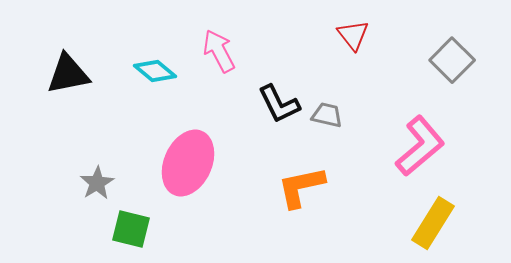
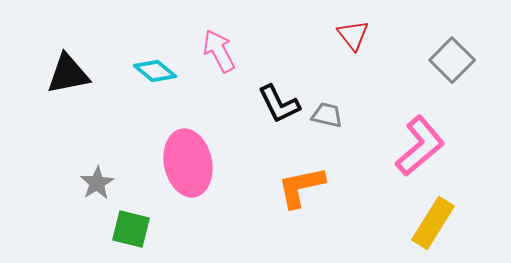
pink ellipse: rotated 36 degrees counterclockwise
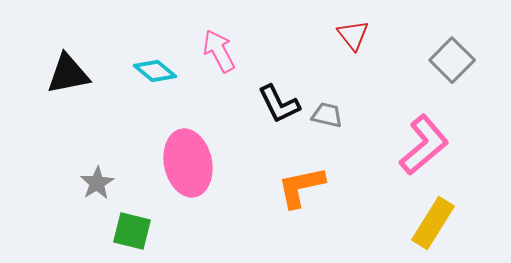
pink L-shape: moved 4 px right, 1 px up
green square: moved 1 px right, 2 px down
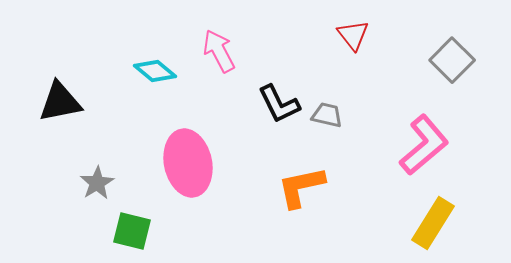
black triangle: moved 8 px left, 28 px down
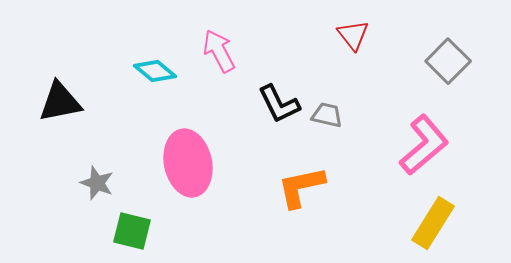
gray square: moved 4 px left, 1 px down
gray star: rotated 20 degrees counterclockwise
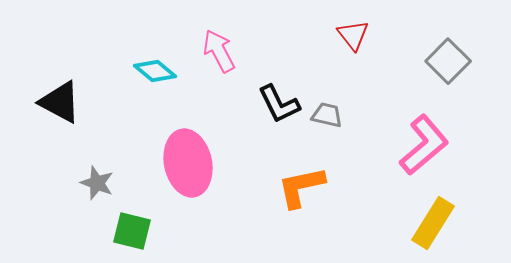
black triangle: rotated 39 degrees clockwise
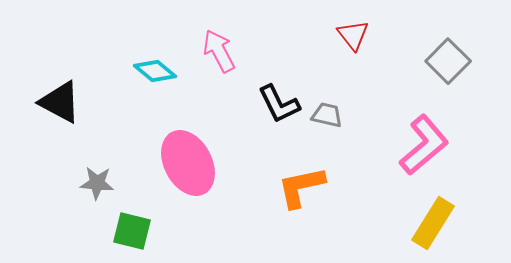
pink ellipse: rotated 16 degrees counterclockwise
gray star: rotated 16 degrees counterclockwise
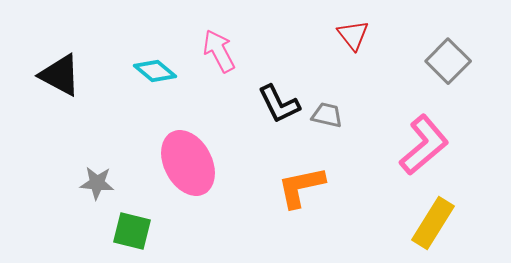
black triangle: moved 27 px up
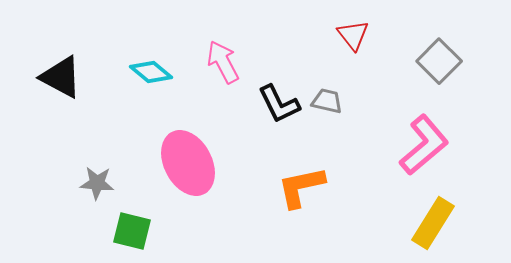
pink arrow: moved 4 px right, 11 px down
gray square: moved 9 px left
cyan diamond: moved 4 px left, 1 px down
black triangle: moved 1 px right, 2 px down
gray trapezoid: moved 14 px up
